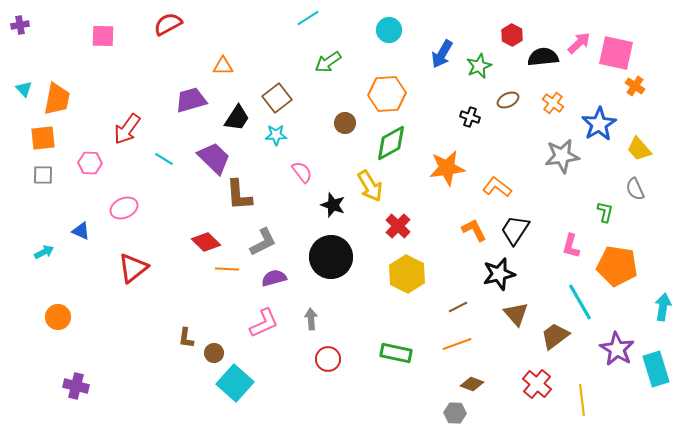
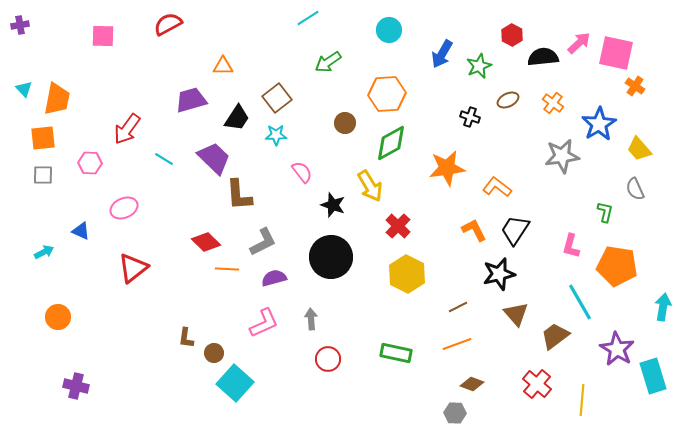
cyan rectangle at (656, 369): moved 3 px left, 7 px down
yellow line at (582, 400): rotated 12 degrees clockwise
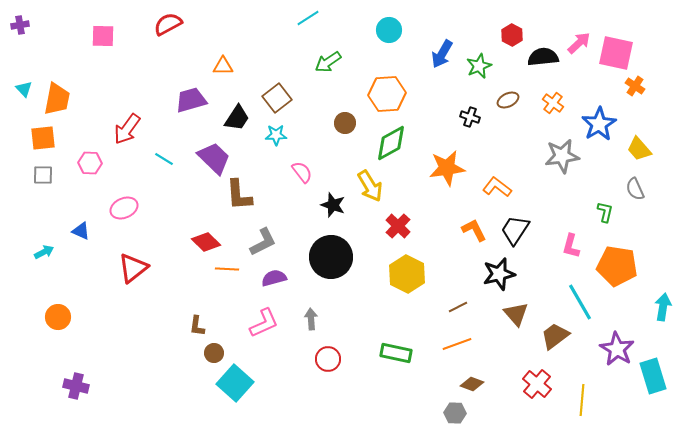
brown L-shape at (186, 338): moved 11 px right, 12 px up
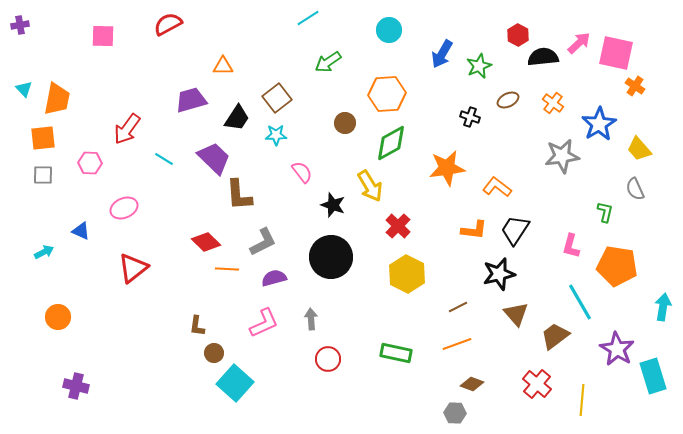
red hexagon at (512, 35): moved 6 px right
orange L-shape at (474, 230): rotated 124 degrees clockwise
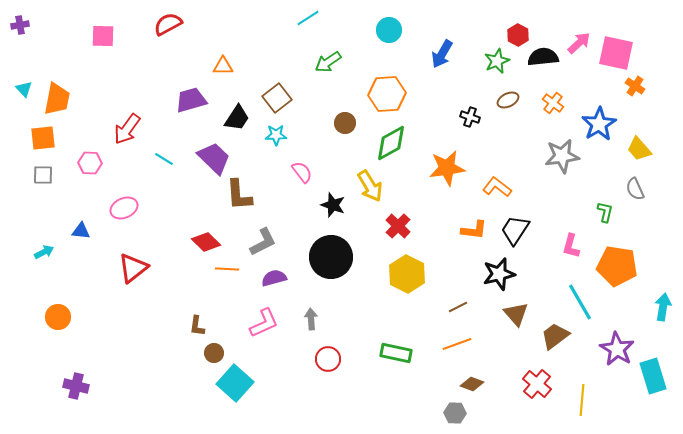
green star at (479, 66): moved 18 px right, 5 px up
blue triangle at (81, 231): rotated 18 degrees counterclockwise
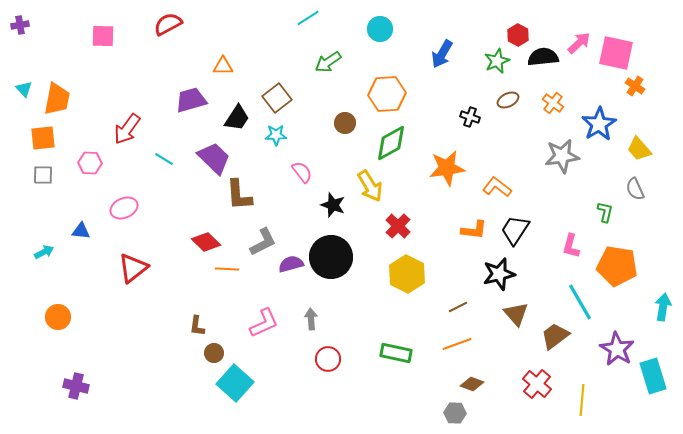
cyan circle at (389, 30): moved 9 px left, 1 px up
purple semicircle at (274, 278): moved 17 px right, 14 px up
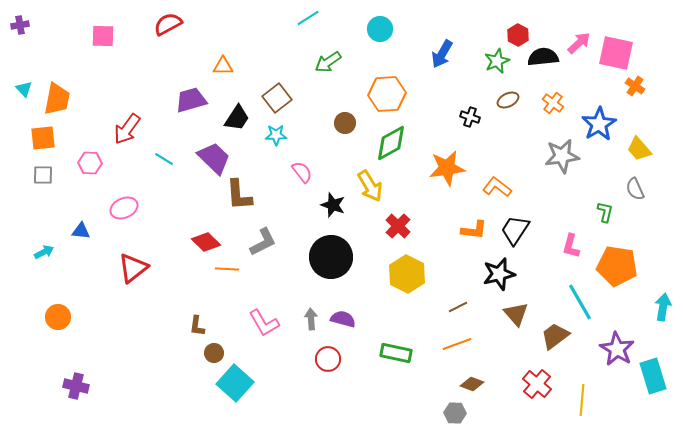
purple semicircle at (291, 264): moved 52 px right, 55 px down; rotated 30 degrees clockwise
pink L-shape at (264, 323): rotated 84 degrees clockwise
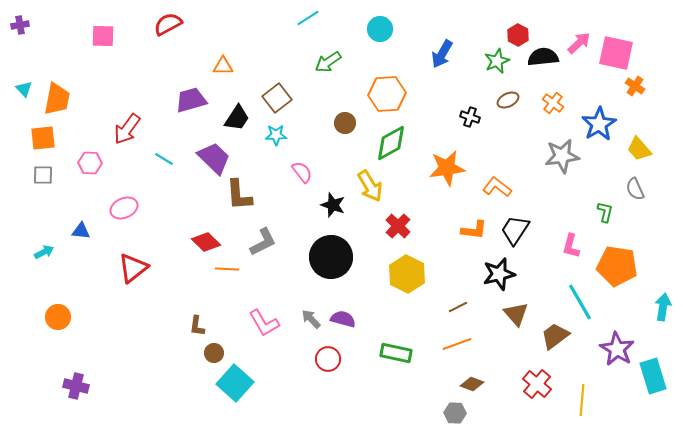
gray arrow at (311, 319): rotated 40 degrees counterclockwise
